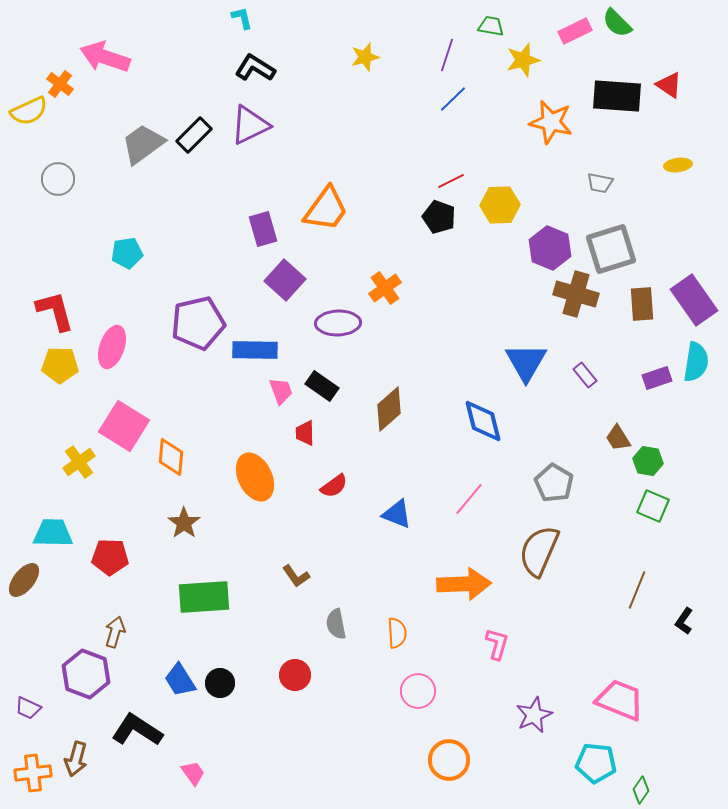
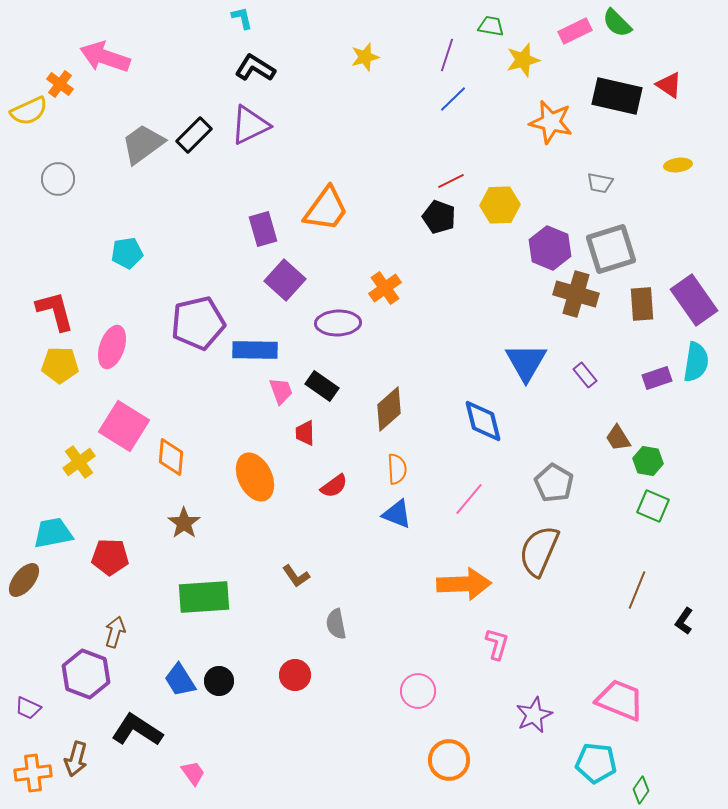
black rectangle at (617, 96): rotated 9 degrees clockwise
cyan trapezoid at (53, 533): rotated 12 degrees counterclockwise
orange semicircle at (397, 633): moved 164 px up
black circle at (220, 683): moved 1 px left, 2 px up
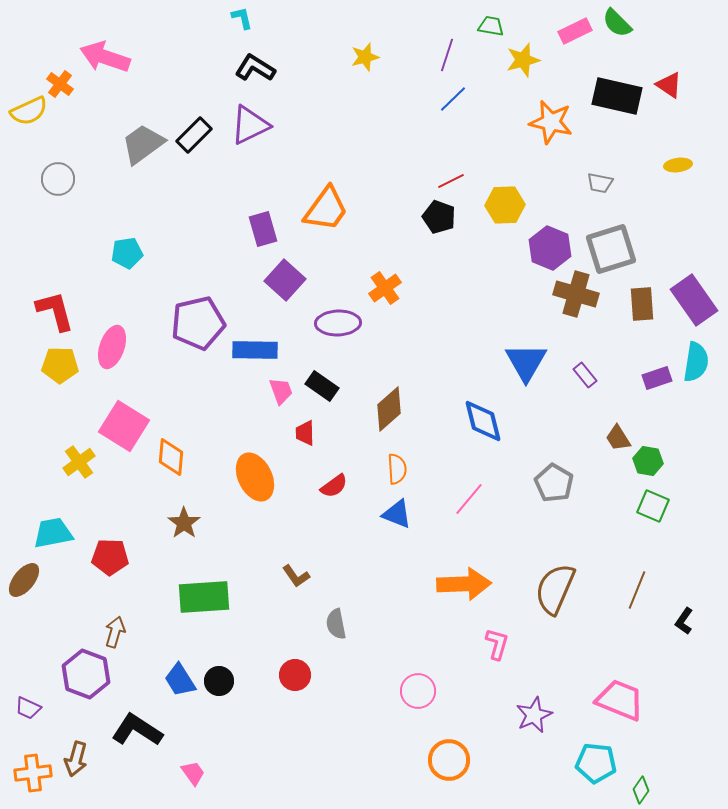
yellow hexagon at (500, 205): moved 5 px right
brown semicircle at (539, 551): moved 16 px right, 38 px down
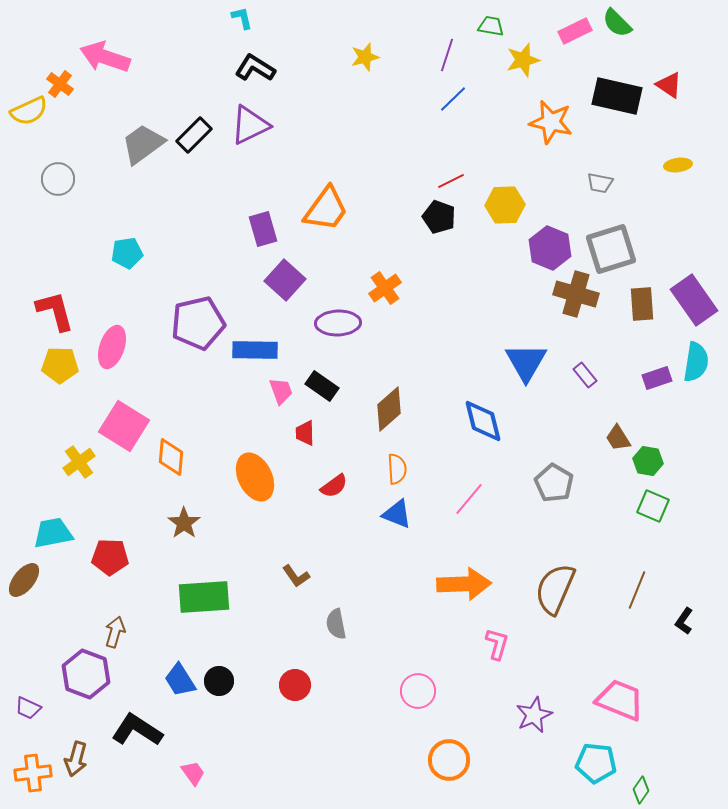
red circle at (295, 675): moved 10 px down
